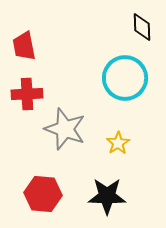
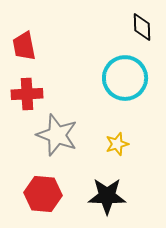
gray star: moved 8 px left, 6 px down
yellow star: moved 1 px left, 1 px down; rotated 15 degrees clockwise
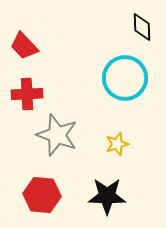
red trapezoid: rotated 32 degrees counterclockwise
red hexagon: moved 1 px left, 1 px down
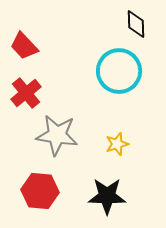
black diamond: moved 6 px left, 3 px up
cyan circle: moved 6 px left, 7 px up
red cross: moved 1 px left, 1 px up; rotated 36 degrees counterclockwise
gray star: rotated 12 degrees counterclockwise
red hexagon: moved 2 px left, 4 px up
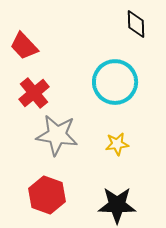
cyan circle: moved 4 px left, 11 px down
red cross: moved 8 px right
yellow star: rotated 10 degrees clockwise
red hexagon: moved 7 px right, 4 px down; rotated 15 degrees clockwise
black star: moved 10 px right, 9 px down
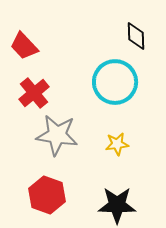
black diamond: moved 12 px down
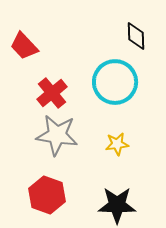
red cross: moved 18 px right
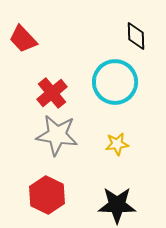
red trapezoid: moved 1 px left, 7 px up
red hexagon: rotated 6 degrees clockwise
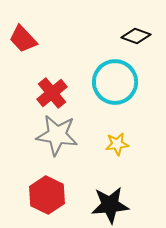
black diamond: rotated 68 degrees counterclockwise
black star: moved 7 px left; rotated 6 degrees counterclockwise
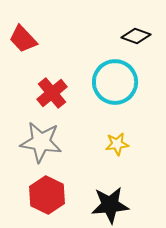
gray star: moved 16 px left, 7 px down
